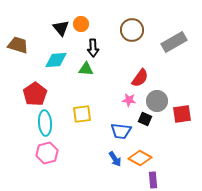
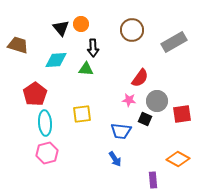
orange diamond: moved 38 px right, 1 px down
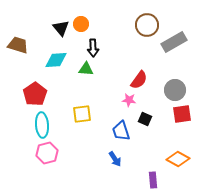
brown circle: moved 15 px right, 5 px up
red semicircle: moved 1 px left, 2 px down
gray circle: moved 18 px right, 11 px up
cyan ellipse: moved 3 px left, 2 px down
blue trapezoid: rotated 65 degrees clockwise
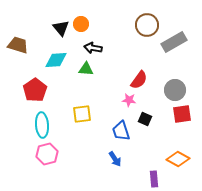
black arrow: rotated 102 degrees clockwise
red pentagon: moved 4 px up
pink hexagon: moved 1 px down
purple rectangle: moved 1 px right, 1 px up
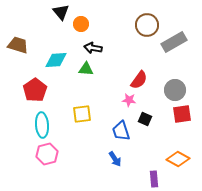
black triangle: moved 16 px up
